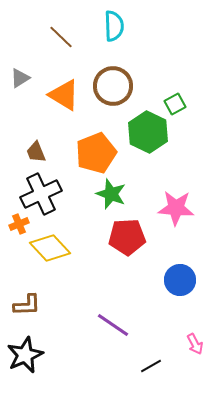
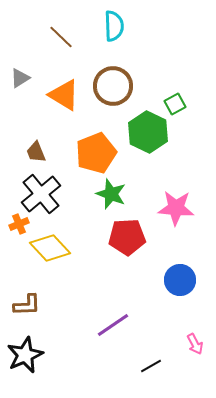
black cross: rotated 15 degrees counterclockwise
purple line: rotated 68 degrees counterclockwise
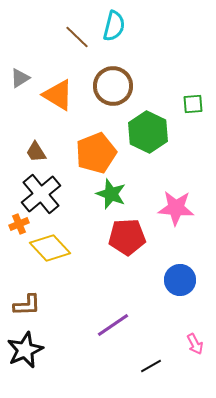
cyan semicircle: rotated 16 degrees clockwise
brown line: moved 16 px right
orange triangle: moved 6 px left
green square: moved 18 px right; rotated 25 degrees clockwise
brown trapezoid: rotated 10 degrees counterclockwise
black star: moved 5 px up
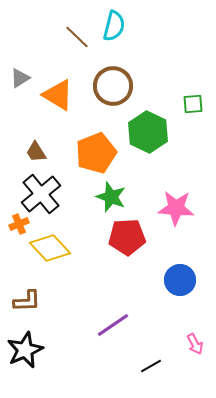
green star: moved 3 px down
brown L-shape: moved 4 px up
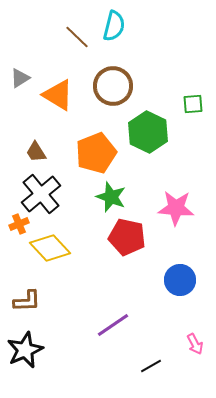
red pentagon: rotated 15 degrees clockwise
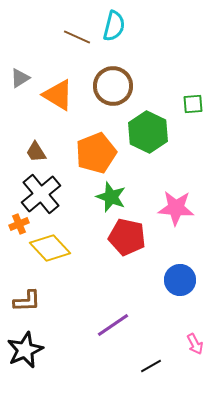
brown line: rotated 20 degrees counterclockwise
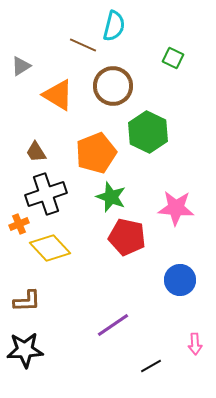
brown line: moved 6 px right, 8 px down
gray triangle: moved 1 px right, 12 px up
green square: moved 20 px left, 46 px up; rotated 30 degrees clockwise
black cross: moved 5 px right; rotated 21 degrees clockwise
pink arrow: rotated 25 degrees clockwise
black star: rotated 21 degrees clockwise
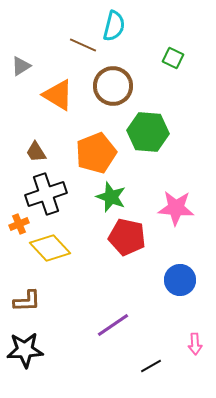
green hexagon: rotated 21 degrees counterclockwise
